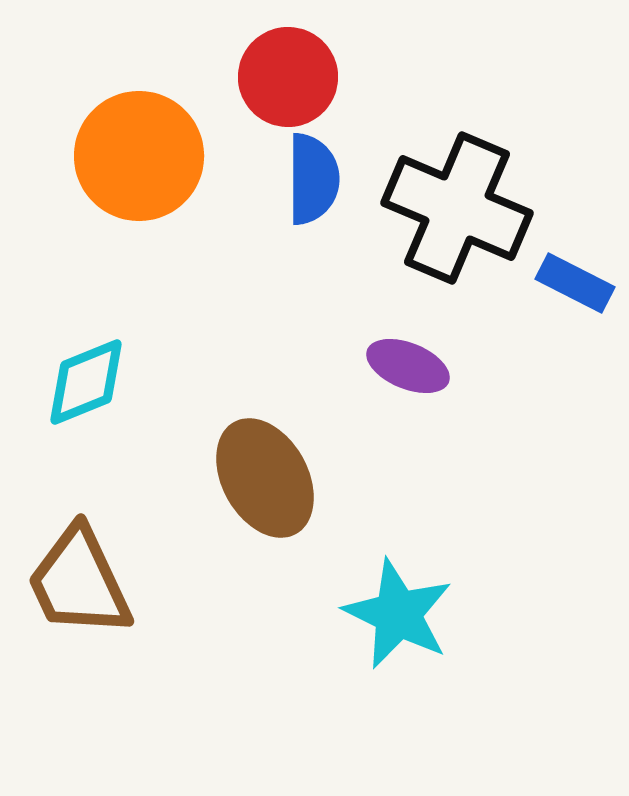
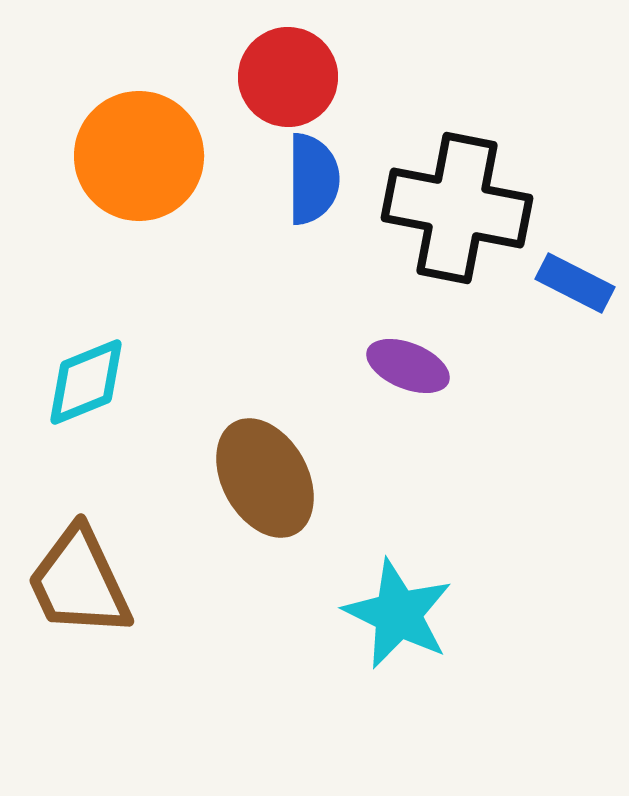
black cross: rotated 12 degrees counterclockwise
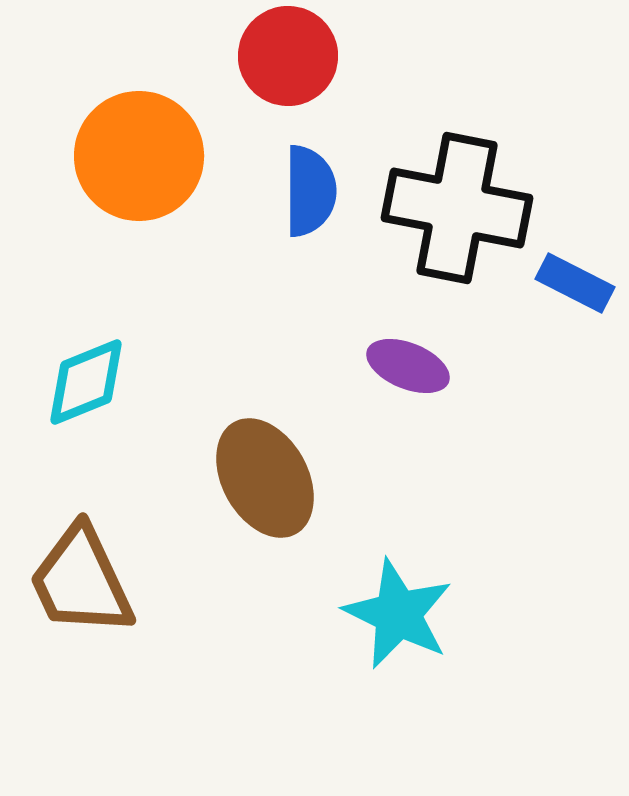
red circle: moved 21 px up
blue semicircle: moved 3 px left, 12 px down
brown trapezoid: moved 2 px right, 1 px up
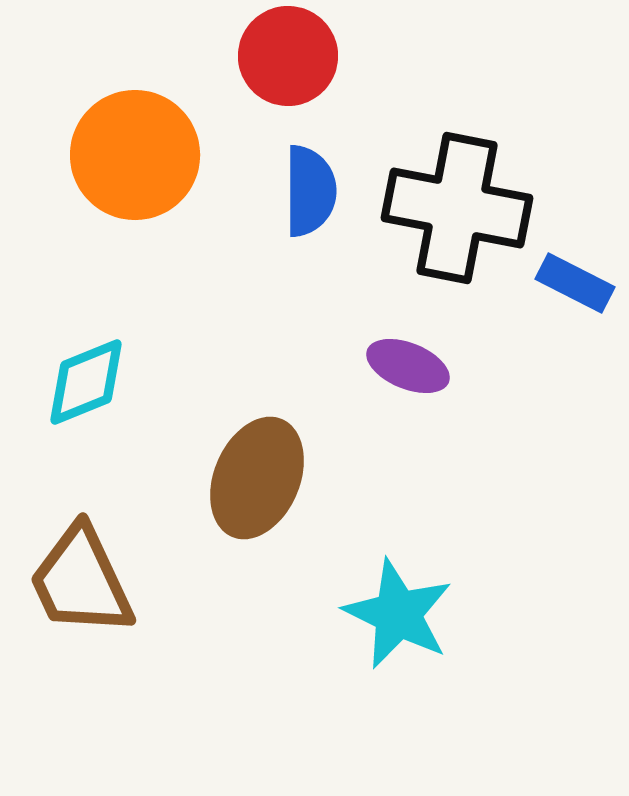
orange circle: moved 4 px left, 1 px up
brown ellipse: moved 8 px left; rotated 52 degrees clockwise
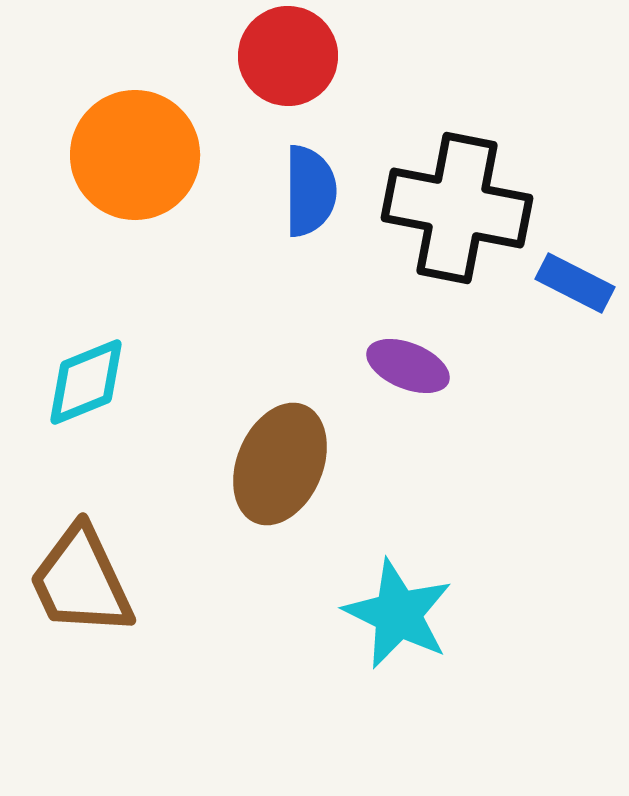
brown ellipse: moved 23 px right, 14 px up
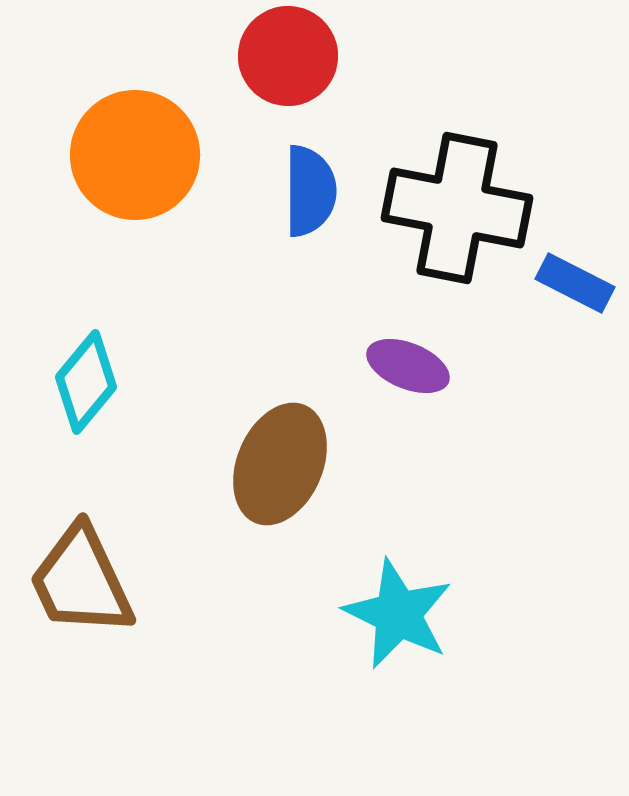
cyan diamond: rotated 28 degrees counterclockwise
